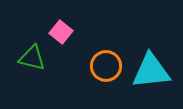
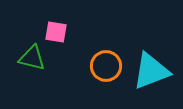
pink square: moved 5 px left; rotated 30 degrees counterclockwise
cyan triangle: rotated 15 degrees counterclockwise
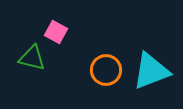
pink square: rotated 20 degrees clockwise
orange circle: moved 4 px down
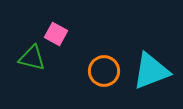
pink square: moved 2 px down
orange circle: moved 2 px left, 1 px down
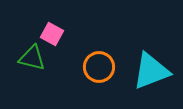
pink square: moved 4 px left
orange circle: moved 5 px left, 4 px up
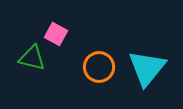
pink square: moved 4 px right
cyan triangle: moved 4 px left, 3 px up; rotated 30 degrees counterclockwise
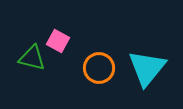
pink square: moved 2 px right, 7 px down
orange circle: moved 1 px down
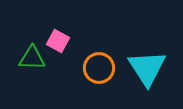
green triangle: rotated 12 degrees counterclockwise
cyan triangle: rotated 12 degrees counterclockwise
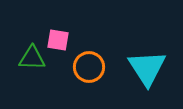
pink square: moved 1 px up; rotated 20 degrees counterclockwise
orange circle: moved 10 px left, 1 px up
